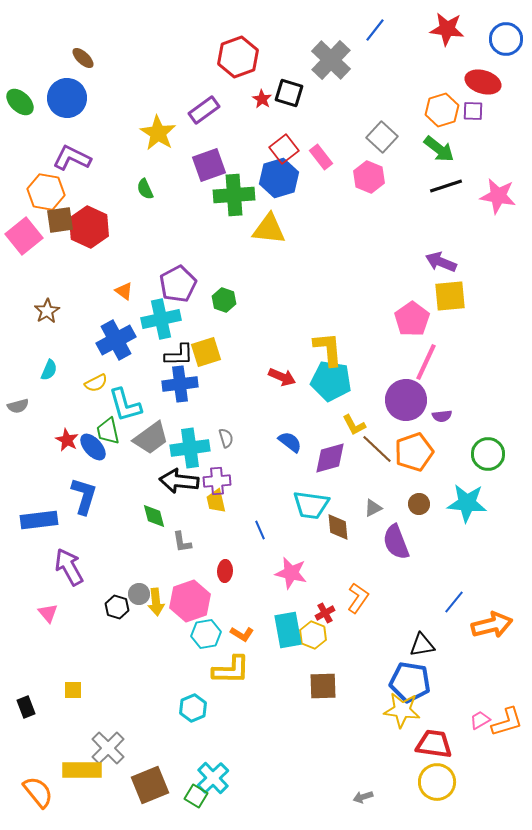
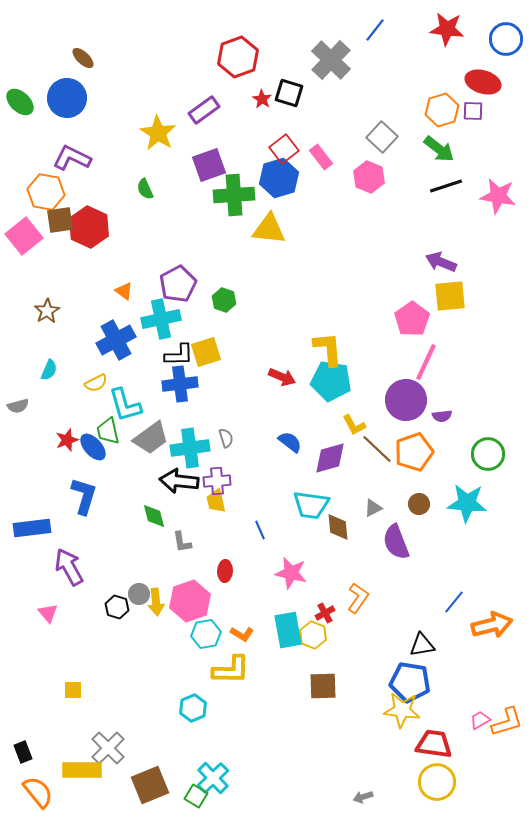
red star at (67, 440): rotated 25 degrees clockwise
blue rectangle at (39, 520): moved 7 px left, 8 px down
black rectangle at (26, 707): moved 3 px left, 45 px down
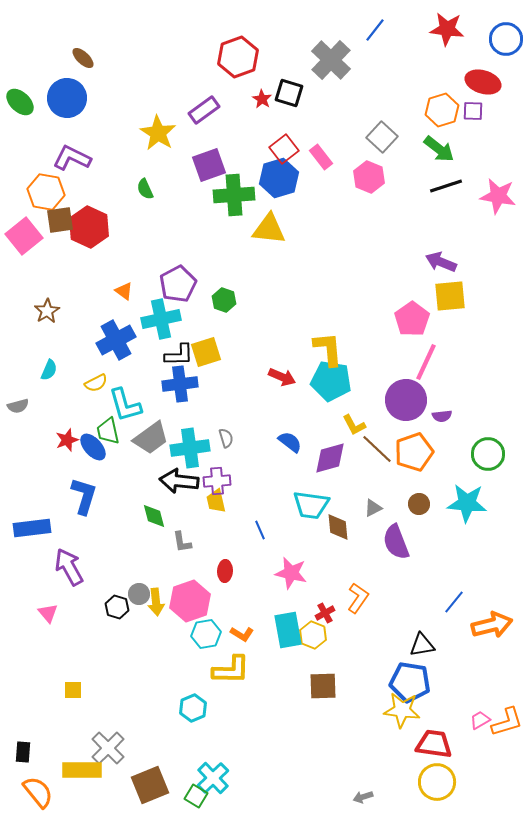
black rectangle at (23, 752): rotated 25 degrees clockwise
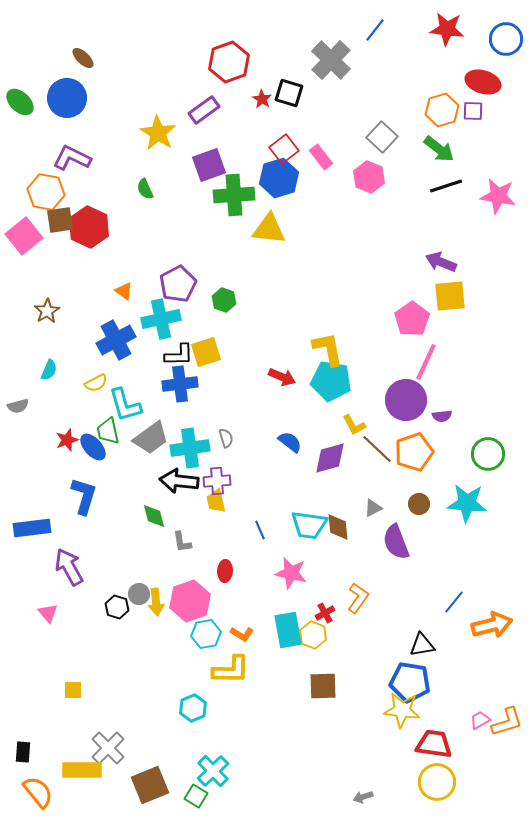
red hexagon at (238, 57): moved 9 px left, 5 px down
yellow L-shape at (328, 349): rotated 6 degrees counterclockwise
cyan trapezoid at (311, 505): moved 2 px left, 20 px down
cyan cross at (213, 778): moved 7 px up
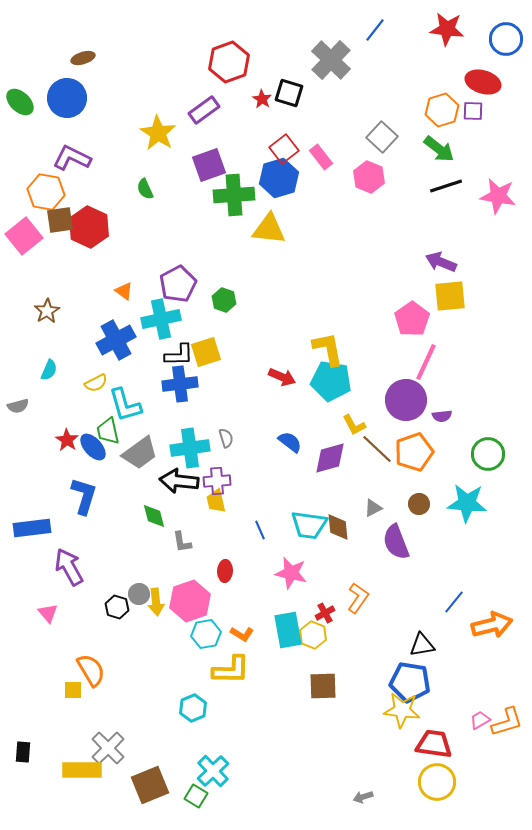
brown ellipse at (83, 58): rotated 60 degrees counterclockwise
gray trapezoid at (151, 438): moved 11 px left, 15 px down
red star at (67, 440): rotated 20 degrees counterclockwise
orange semicircle at (38, 792): moved 53 px right, 122 px up; rotated 8 degrees clockwise
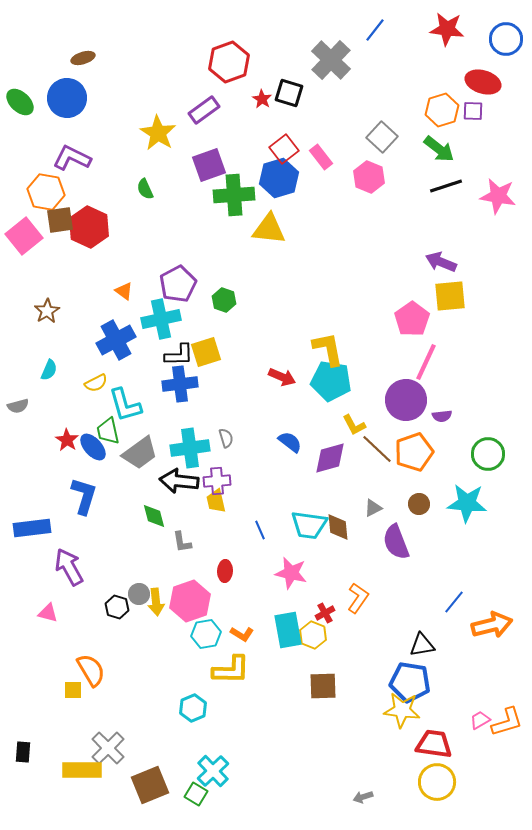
pink triangle at (48, 613): rotated 35 degrees counterclockwise
green square at (196, 796): moved 2 px up
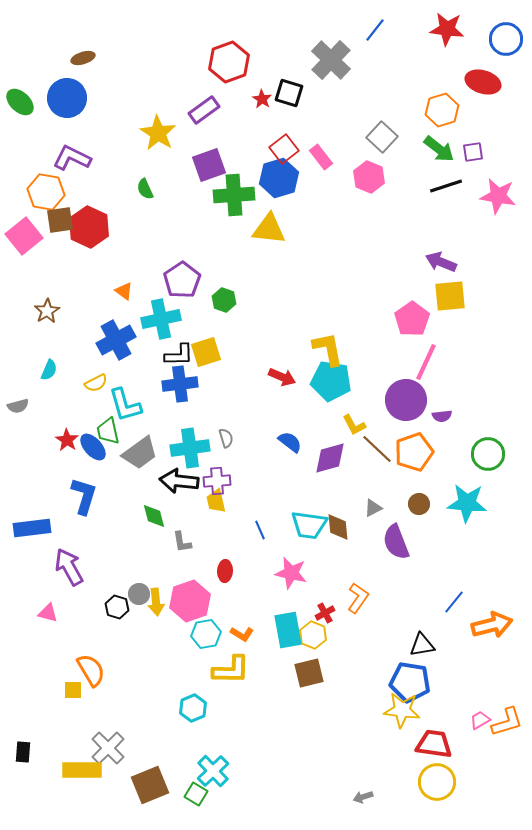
purple square at (473, 111): moved 41 px down; rotated 10 degrees counterclockwise
purple pentagon at (178, 284): moved 4 px right, 4 px up; rotated 6 degrees counterclockwise
brown square at (323, 686): moved 14 px left, 13 px up; rotated 12 degrees counterclockwise
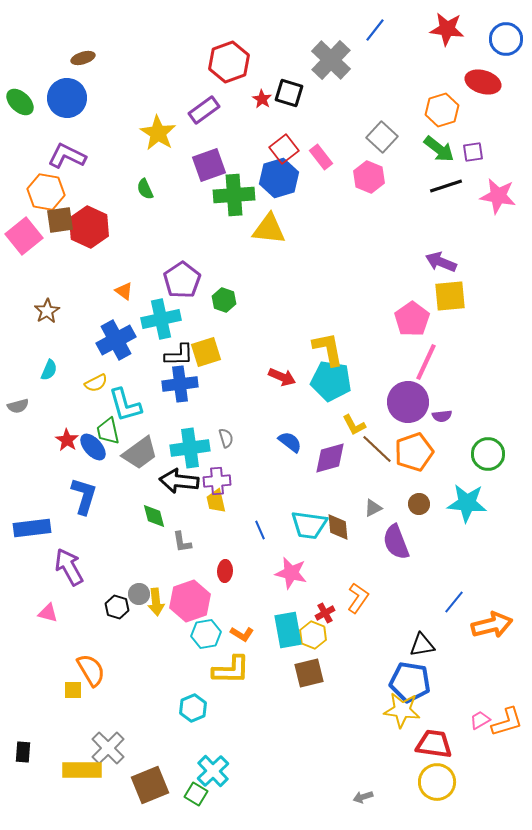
purple L-shape at (72, 158): moved 5 px left, 2 px up
purple circle at (406, 400): moved 2 px right, 2 px down
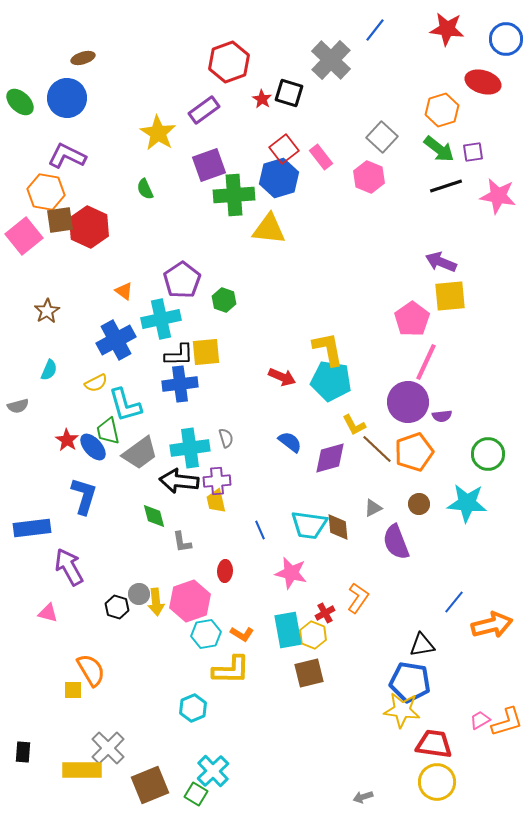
yellow square at (206, 352): rotated 12 degrees clockwise
